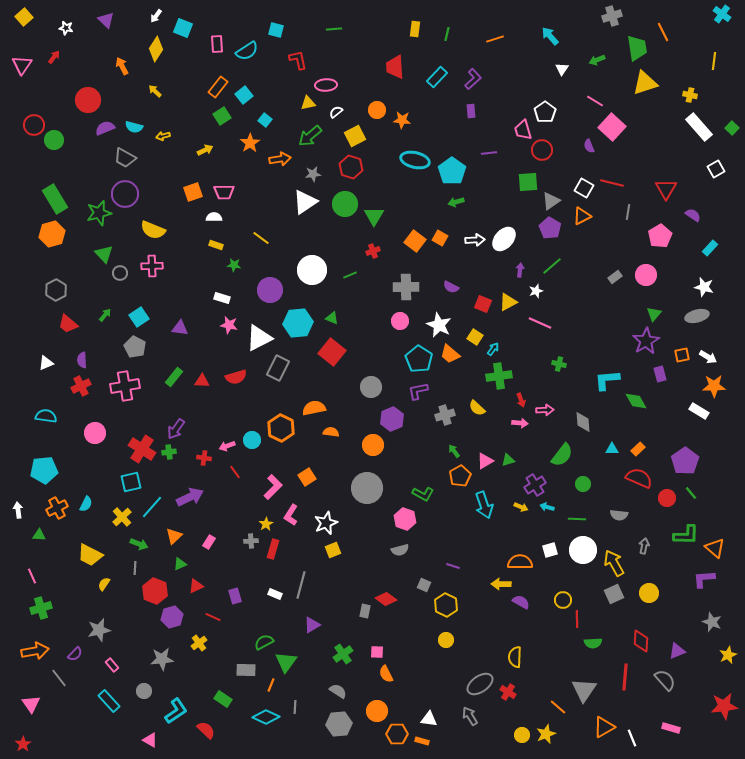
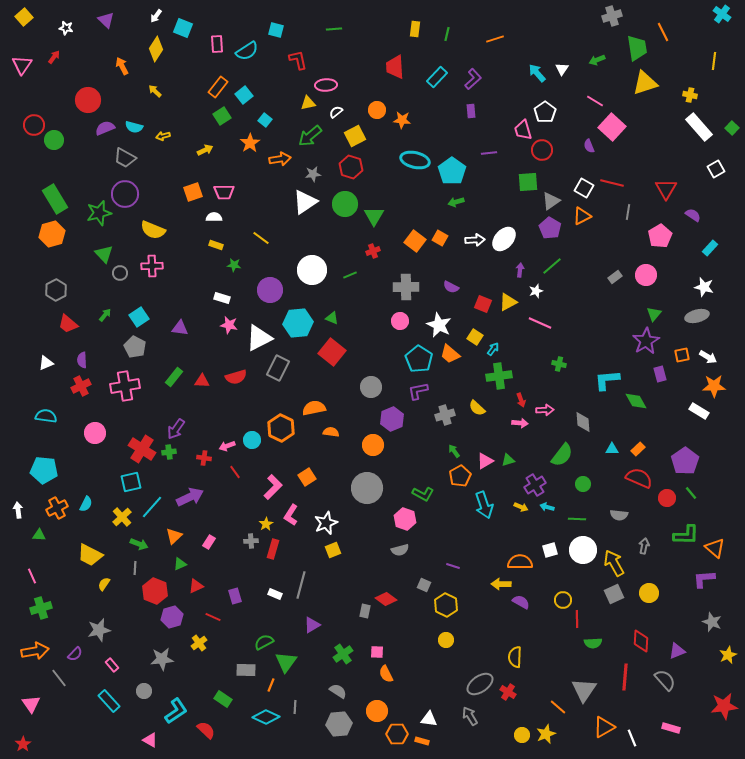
cyan arrow at (550, 36): moved 13 px left, 37 px down
cyan pentagon at (44, 470): rotated 12 degrees clockwise
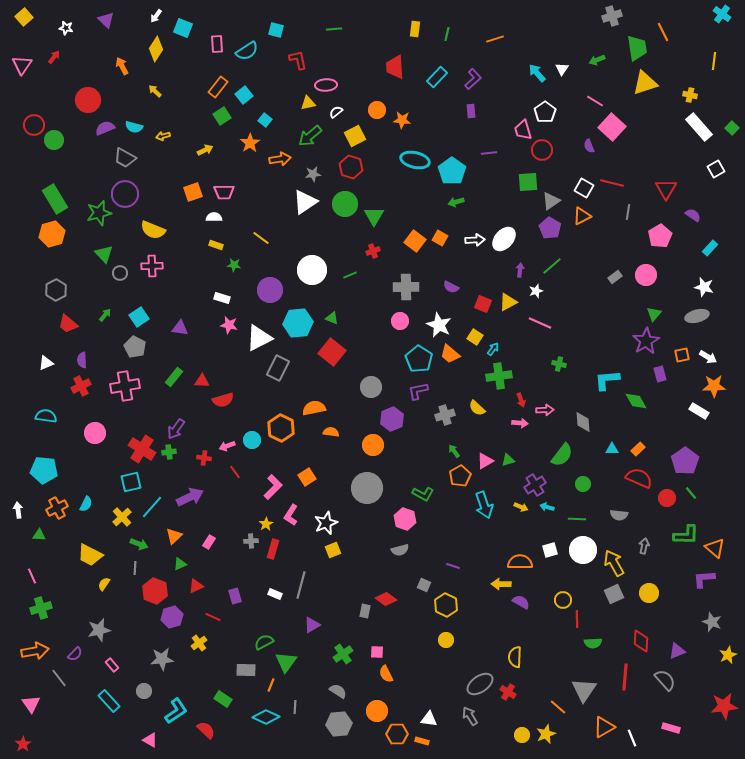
red semicircle at (236, 377): moved 13 px left, 23 px down
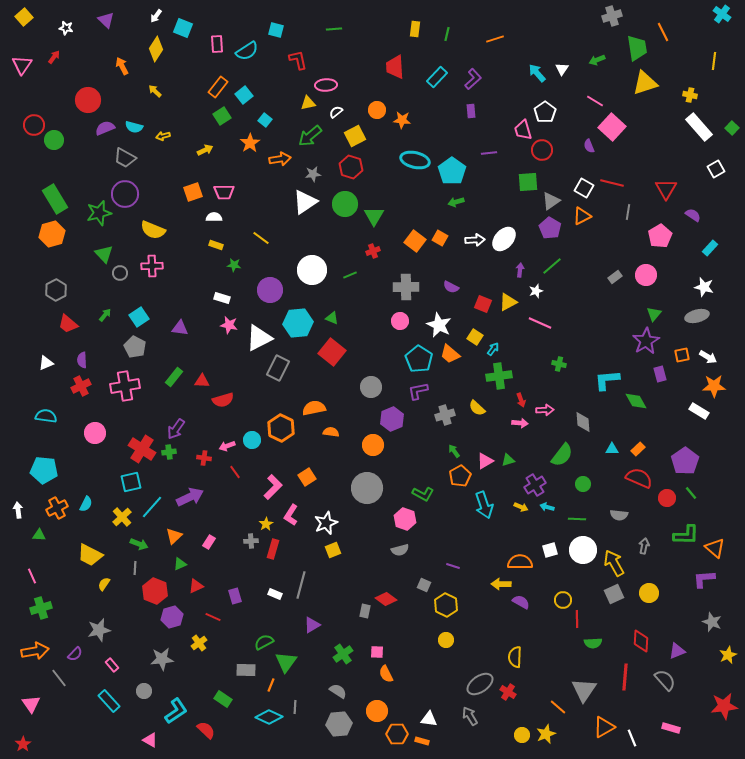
cyan diamond at (266, 717): moved 3 px right
